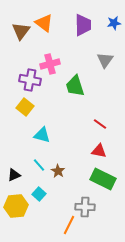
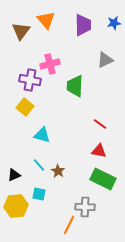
orange triangle: moved 2 px right, 3 px up; rotated 12 degrees clockwise
gray triangle: rotated 30 degrees clockwise
green trapezoid: rotated 20 degrees clockwise
cyan square: rotated 32 degrees counterclockwise
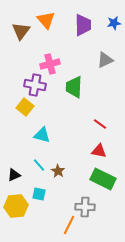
purple cross: moved 5 px right, 5 px down
green trapezoid: moved 1 px left, 1 px down
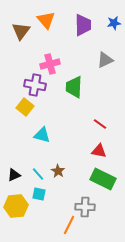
cyan line: moved 1 px left, 9 px down
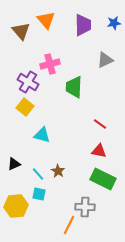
brown triangle: rotated 18 degrees counterclockwise
purple cross: moved 7 px left, 3 px up; rotated 20 degrees clockwise
black triangle: moved 11 px up
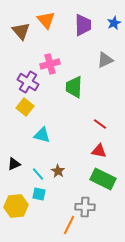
blue star: rotated 16 degrees counterclockwise
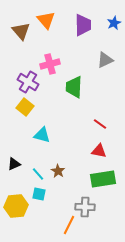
green rectangle: rotated 35 degrees counterclockwise
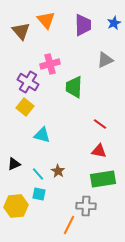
gray cross: moved 1 px right, 1 px up
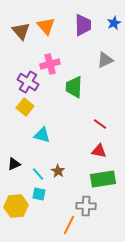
orange triangle: moved 6 px down
